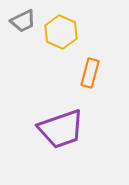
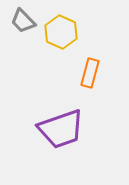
gray trapezoid: rotated 72 degrees clockwise
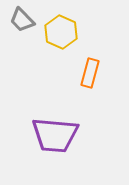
gray trapezoid: moved 1 px left, 1 px up
purple trapezoid: moved 6 px left, 6 px down; rotated 24 degrees clockwise
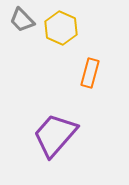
yellow hexagon: moved 4 px up
purple trapezoid: rotated 126 degrees clockwise
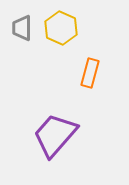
gray trapezoid: moved 8 px down; rotated 44 degrees clockwise
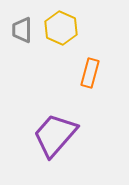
gray trapezoid: moved 2 px down
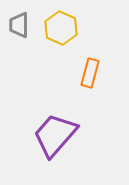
gray trapezoid: moved 3 px left, 5 px up
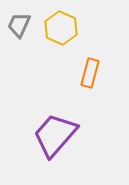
gray trapezoid: rotated 24 degrees clockwise
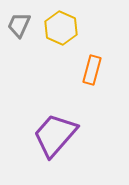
orange rectangle: moved 2 px right, 3 px up
